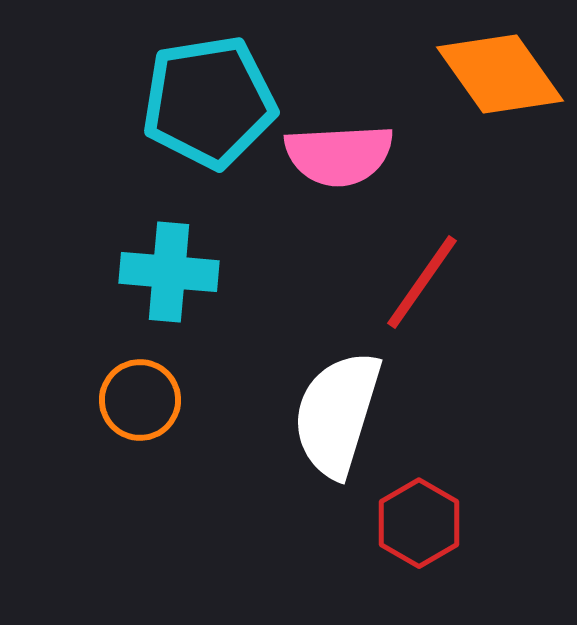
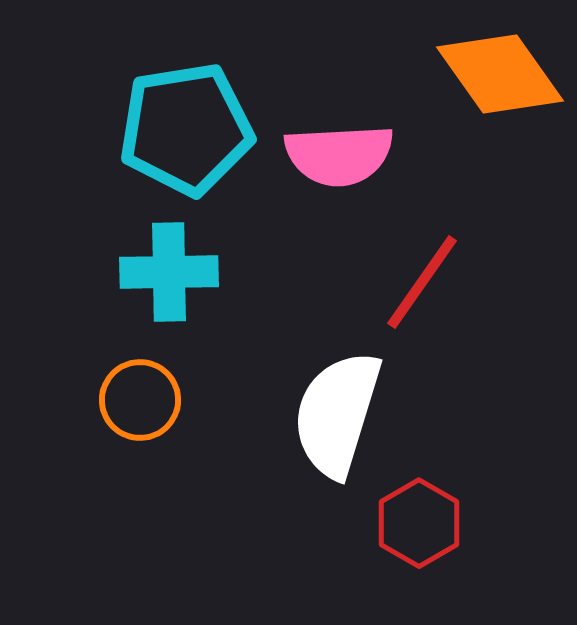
cyan pentagon: moved 23 px left, 27 px down
cyan cross: rotated 6 degrees counterclockwise
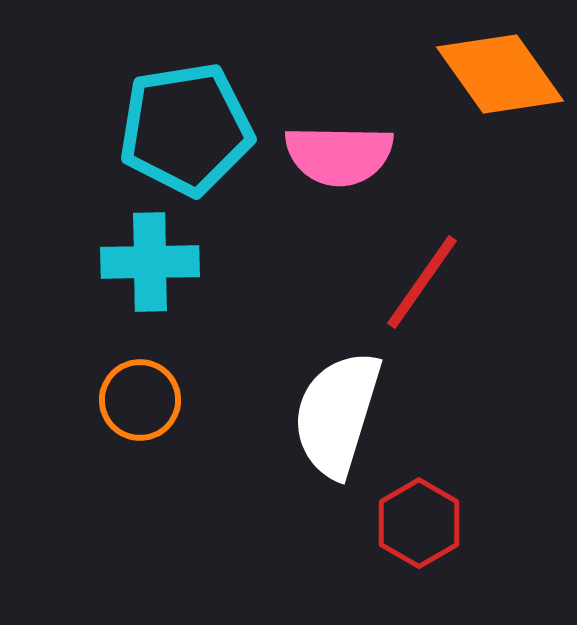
pink semicircle: rotated 4 degrees clockwise
cyan cross: moved 19 px left, 10 px up
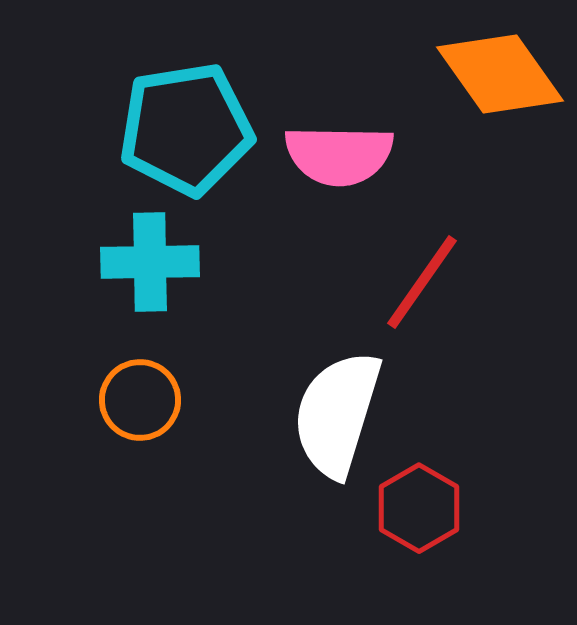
red hexagon: moved 15 px up
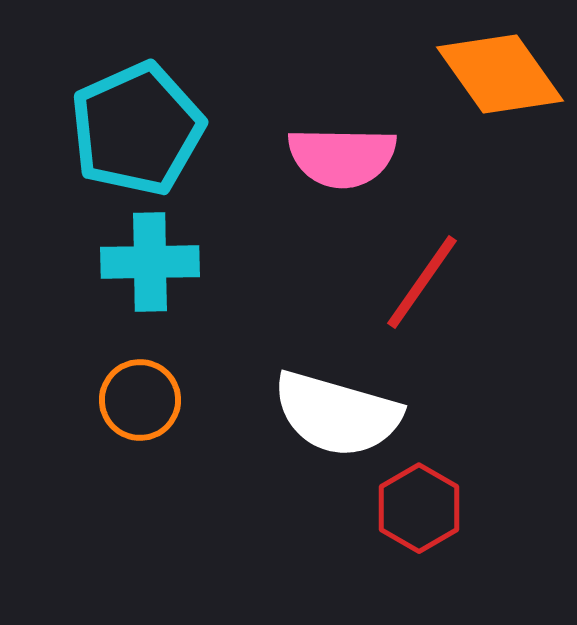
cyan pentagon: moved 49 px left; rotated 15 degrees counterclockwise
pink semicircle: moved 3 px right, 2 px down
white semicircle: rotated 91 degrees counterclockwise
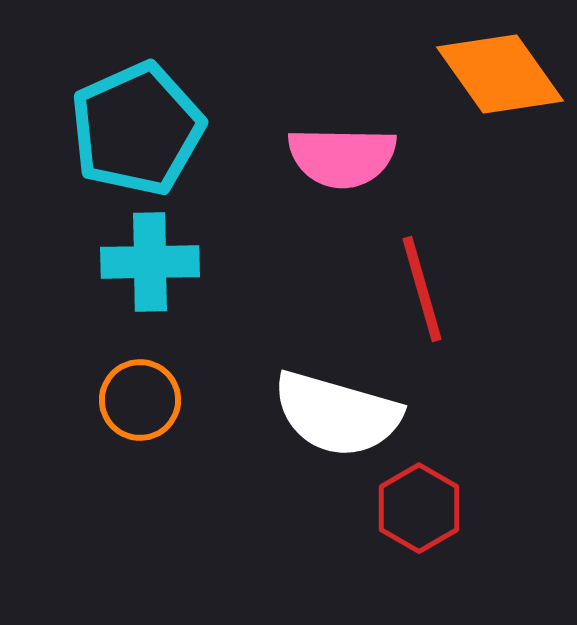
red line: moved 7 px down; rotated 51 degrees counterclockwise
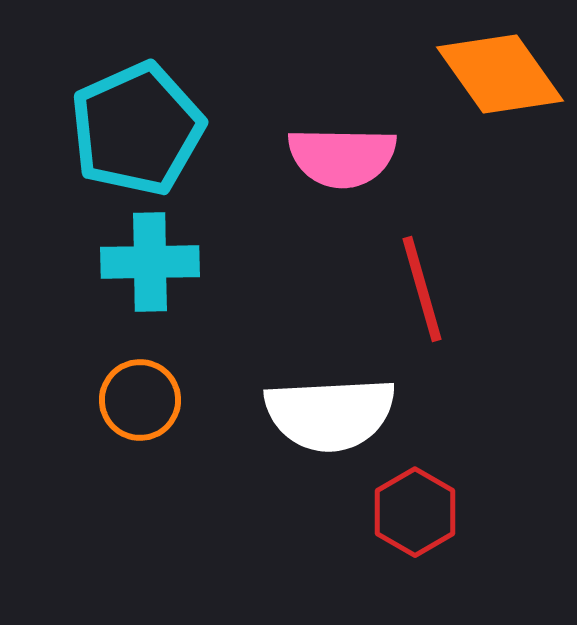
white semicircle: moved 7 px left; rotated 19 degrees counterclockwise
red hexagon: moved 4 px left, 4 px down
